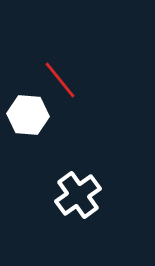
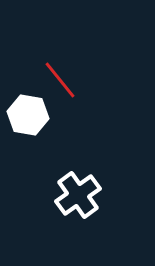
white hexagon: rotated 6 degrees clockwise
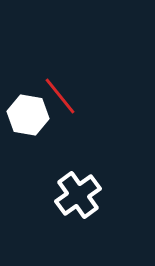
red line: moved 16 px down
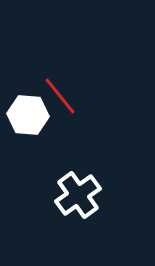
white hexagon: rotated 6 degrees counterclockwise
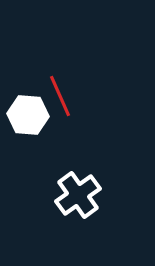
red line: rotated 15 degrees clockwise
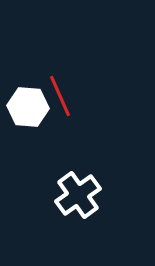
white hexagon: moved 8 px up
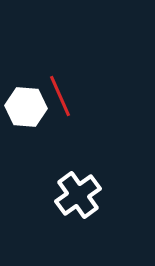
white hexagon: moved 2 px left
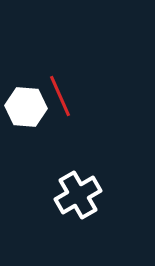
white cross: rotated 6 degrees clockwise
